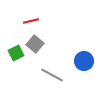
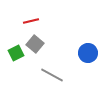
blue circle: moved 4 px right, 8 px up
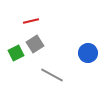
gray square: rotated 18 degrees clockwise
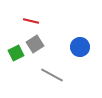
red line: rotated 28 degrees clockwise
blue circle: moved 8 px left, 6 px up
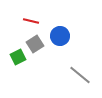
blue circle: moved 20 px left, 11 px up
green square: moved 2 px right, 4 px down
gray line: moved 28 px right; rotated 10 degrees clockwise
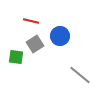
green square: moved 2 px left; rotated 35 degrees clockwise
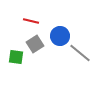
gray line: moved 22 px up
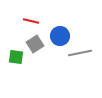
gray line: rotated 50 degrees counterclockwise
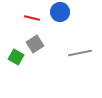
red line: moved 1 px right, 3 px up
blue circle: moved 24 px up
green square: rotated 21 degrees clockwise
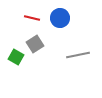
blue circle: moved 6 px down
gray line: moved 2 px left, 2 px down
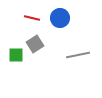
green square: moved 2 px up; rotated 28 degrees counterclockwise
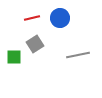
red line: rotated 28 degrees counterclockwise
green square: moved 2 px left, 2 px down
